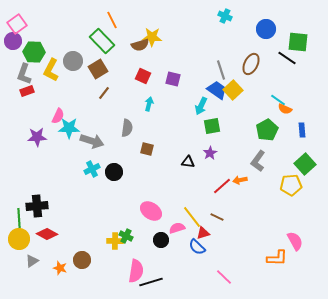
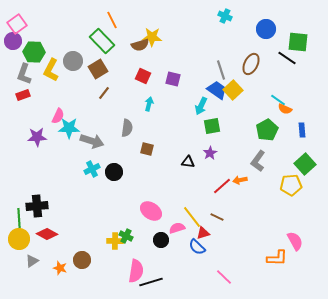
red rectangle at (27, 91): moved 4 px left, 4 px down
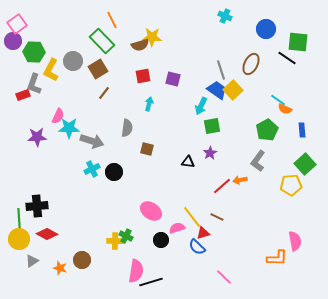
gray L-shape at (24, 74): moved 10 px right, 10 px down
red square at (143, 76): rotated 35 degrees counterclockwise
pink semicircle at (295, 241): rotated 18 degrees clockwise
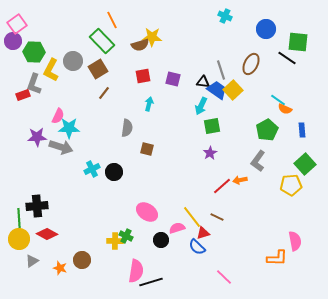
gray arrow at (92, 141): moved 31 px left, 6 px down
black triangle at (188, 162): moved 15 px right, 80 px up
pink ellipse at (151, 211): moved 4 px left, 1 px down
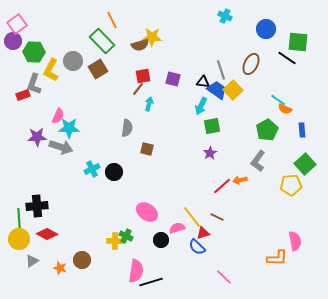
brown line at (104, 93): moved 34 px right, 4 px up
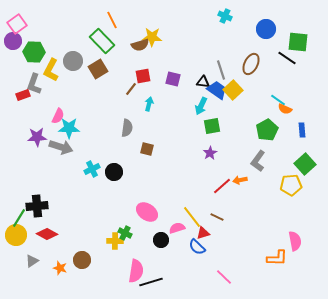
brown line at (138, 89): moved 7 px left
green line at (19, 218): rotated 36 degrees clockwise
green cross at (126, 236): moved 1 px left, 3 px up
yellow circle at (19, 239): moved 3 px left, 4 px up
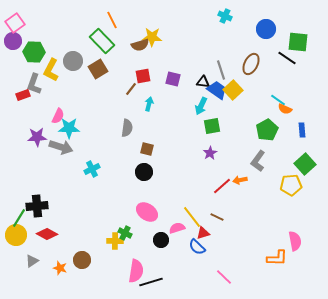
pink square at (17, 24): moved 2 px left, 1 px up
black circle at (114, 172): moved 30 px right
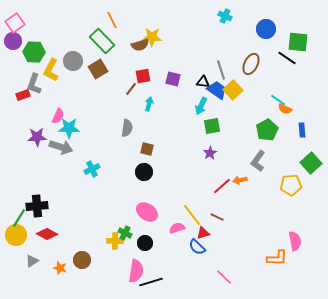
green square at (305, 164): moved 6 px right, 1 px up
yellow line at (192, 217): moved 2 px up
black circle at (161, 240): moved 16 px left, 3 px down
